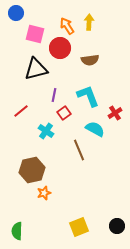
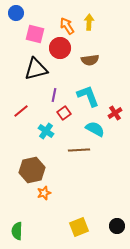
brown line: rotated 70 degrees counterclockwise
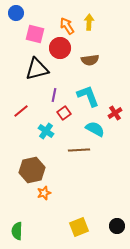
black triangle: moved 1 px right
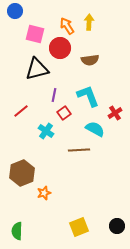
blue circle: moved 1 px left, 2 px up
brown hexagon: moved 10 px left, 3 px down; rotated 10 degrees counterclockwise
